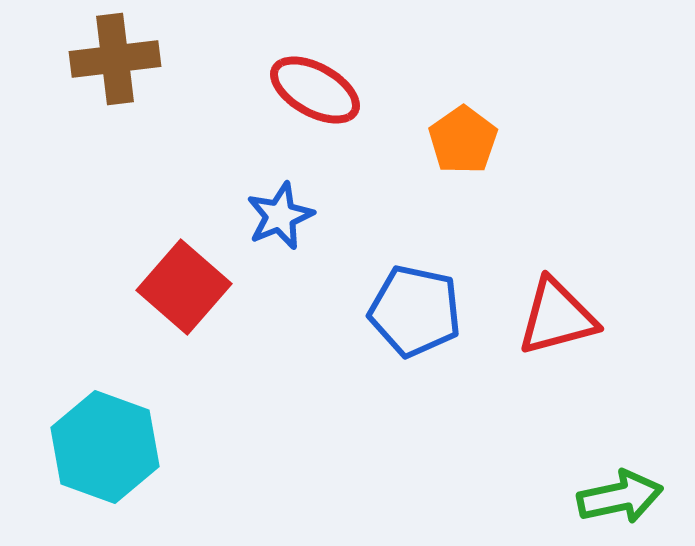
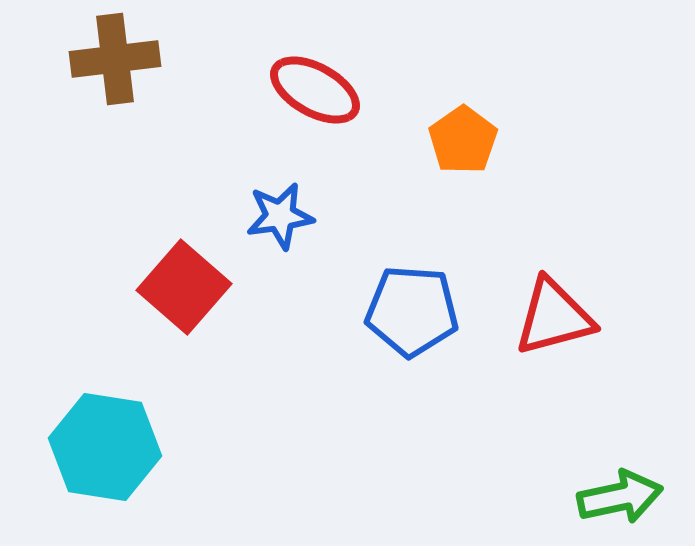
blue star: rotated 14 degrees clockwise
blue pentagon: moved 3 px left; rotated 8 degrees counterclockwise
red triangle: moved 3 px left
cyan hexagon: rotated 11 degrees counterclockwise
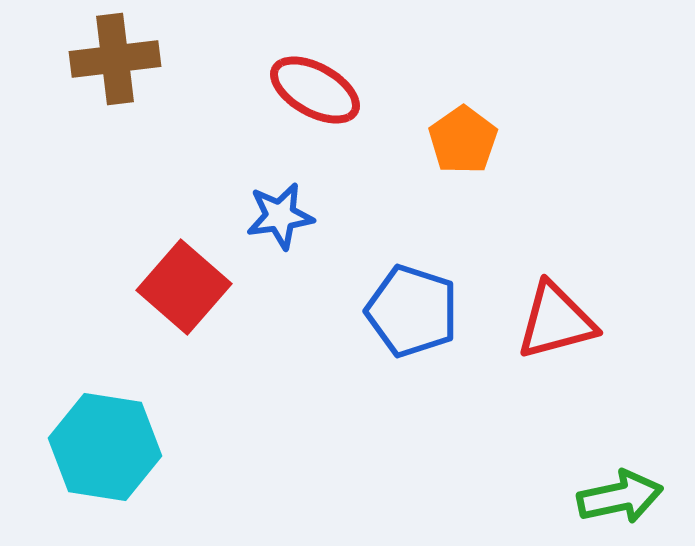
blue pentagon: rotated 14 degrees clockwise
red triangle: moved 2 px right, 4 px down
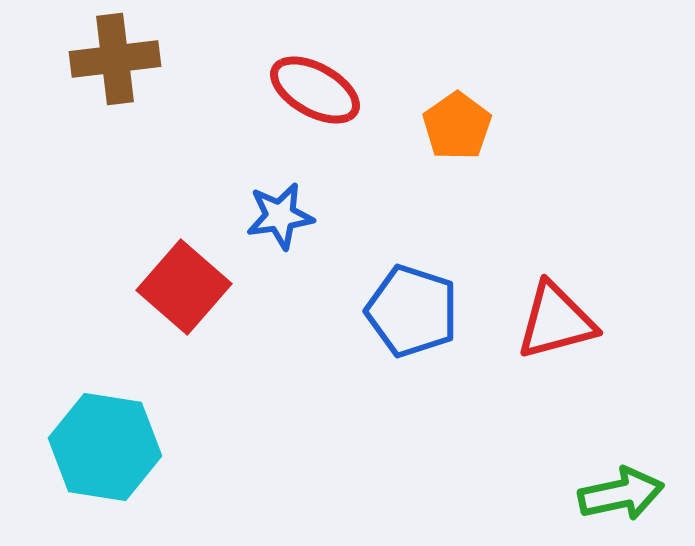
orange pentagon: moved 6 px left, 14 px up
green arrow: moved 1 px right, 3 px up
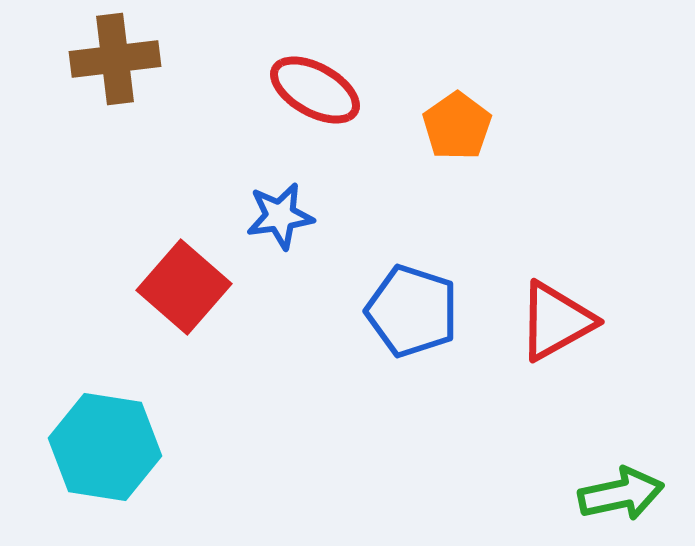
red triangle: rotated 14 degrees counterclockwise
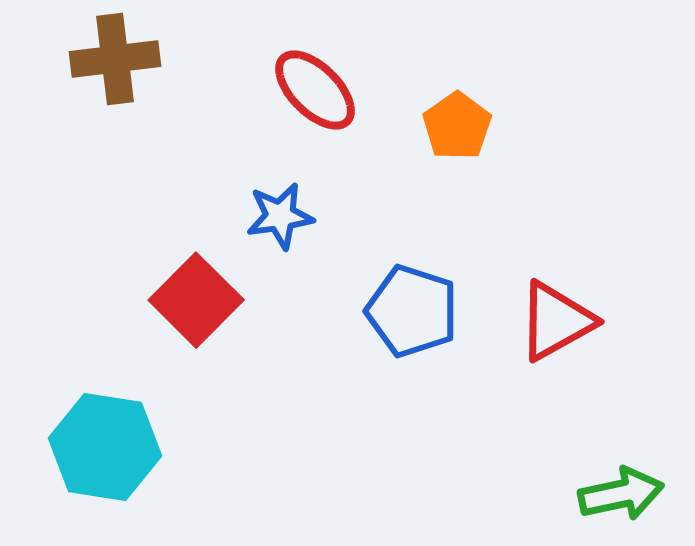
red ellipse: rotated 16 degrees clockwise
red square: moved 12 px right, 13 px down; rotated 4 degrees clockwise
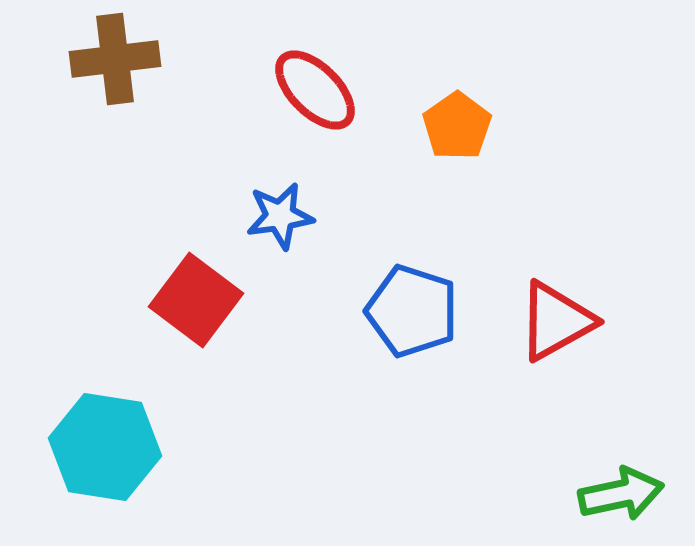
red square: rotated 8 degrees counterclockwise
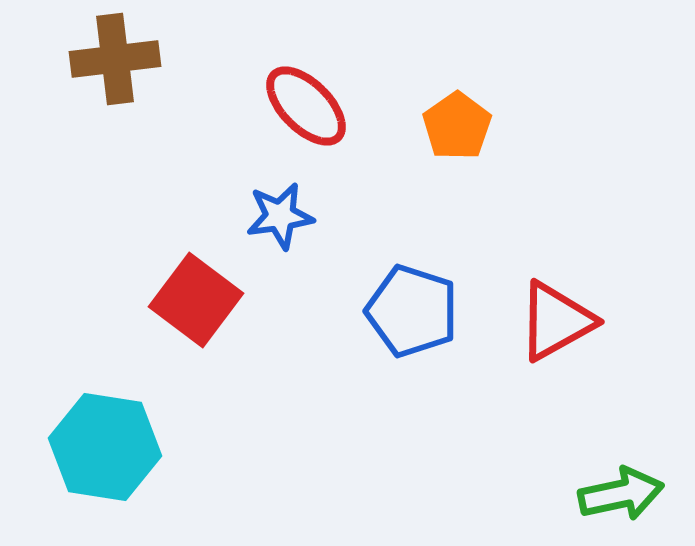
red ellipse: moved 9 px left, 16 px down
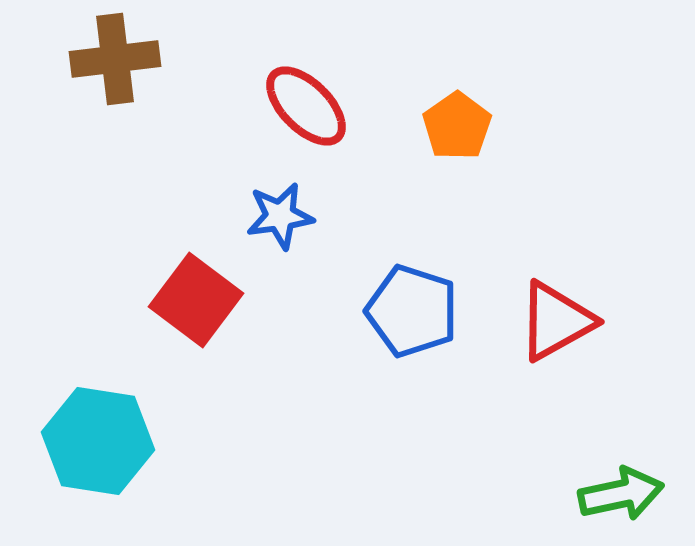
cyan hexagon: moved 7 px left, 6 px up
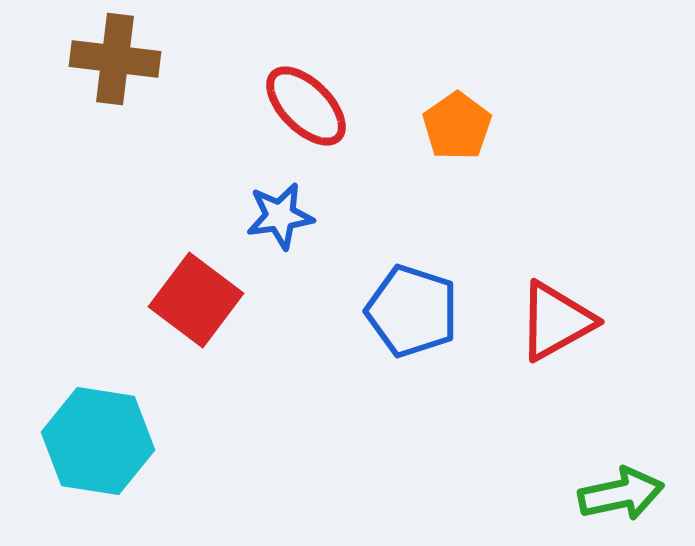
brown cross: rotated 14 degrees clockwise
